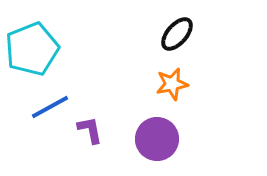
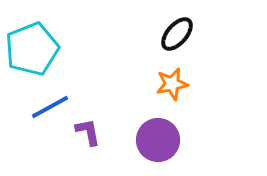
purple L-shape: moved 2 px left, 2 px down
purple circle: moved 1 px right, 1 px down
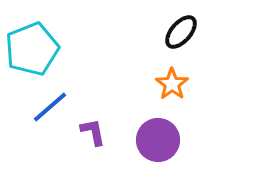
black ellipse: moved 4 px right, 2 px up
orange star: rotated 24 degrees counterclockwise
blue line: rotated 12 degrees counterclockwise
purple L-shape: moved 5 px right
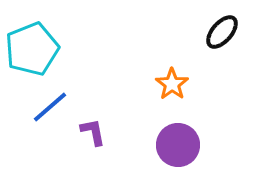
black ellipse: moved 41 px right
purple circle: moved 20 px right, 5 px down
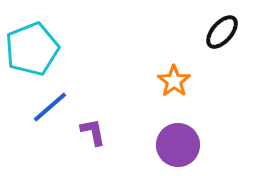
orange star: moved 2 px right, 3 px up
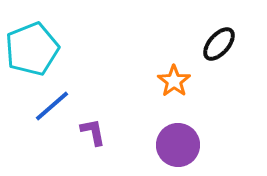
black ellipse: moved 3 px left, 12 px down
blue line: moved 2 px right, 1 px up
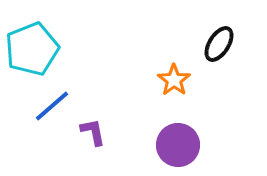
black ellipse: rotated 9 degrees counterclockwise
orange star: moved 1 px up
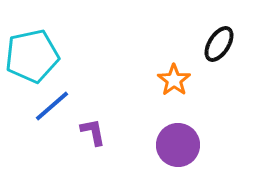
cyan pentagon: moved 7 px down; rotated 10 degrees clockwise
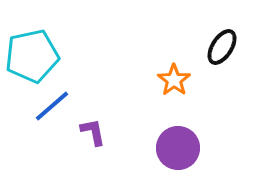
black ellipse: moved 3 px right, 3 px down
purple circle: moved 3 px down
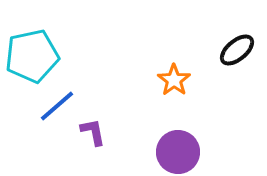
black ellipse: moved 15 px right, 3 px down; rotated 18 degrees clockwise
blue line: moved 5 px right
purple circle: moved 4 px down
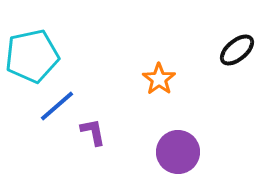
orange star: moved 15 px left, 1 px up
